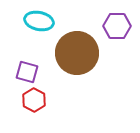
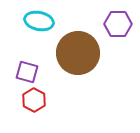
purple hexagon: moved 1 px right, 2 px up
brown circle: moved 1 px right
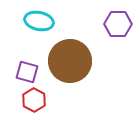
brown circle: moved 8 px left, 8 px down
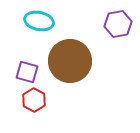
purple hexagon: rotated 12 degrees counterclockwise
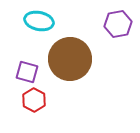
brown circle: moved 2 px up
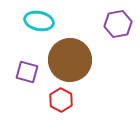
brown circle: moved 1 px down
red hexagon: moved 27 px right
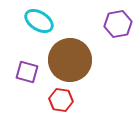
cyan ellipse: rotated 20 degrees clockwise
red hexagon: rotated 20 degrees counterclockwise
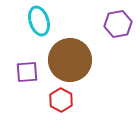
cyan ellipse: rotated 40 degrees clockwise
purple square: rotated 20 degrees counterclockwise
red hexagon: rotated 20 degrees clockwise
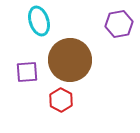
purple hexagon: moved 1 px right
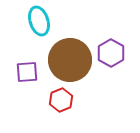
purple hexagon: moved 8 px left, 29 px down; rotated 20 degrees counterclockwise
red hexagon: rotated 10 degrees clockwise
